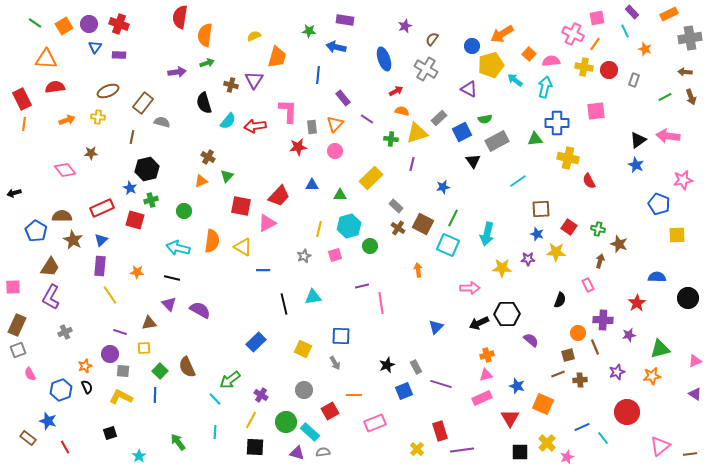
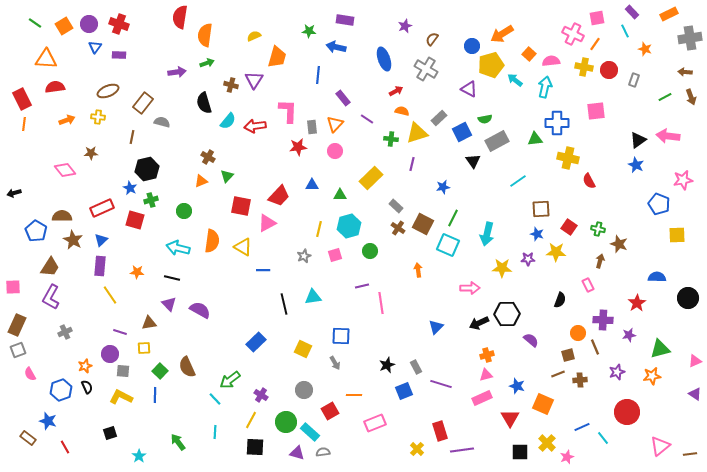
green circle at (370, 246): moved 5 px down
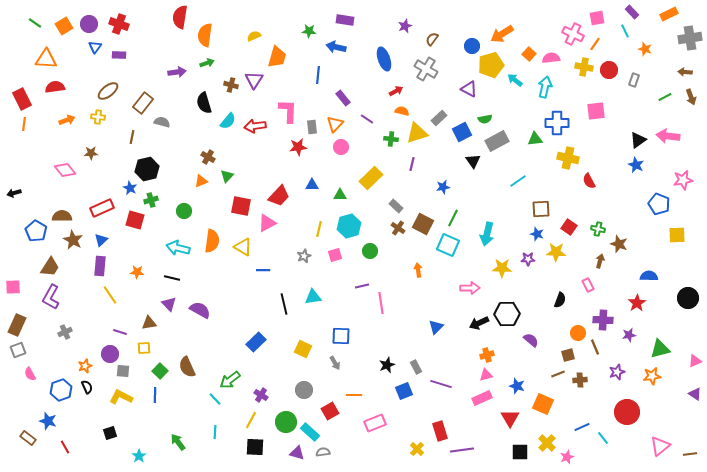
pink semicircle at (551, 61): moved 3 px up
brown ellipse at (108, 91): rotated 15 degrees counterclockwise
pink circle at (335, 151): moved 6 px right, 4 px up
blue semicircle at (657, 277): moved 8 px left, 1 px up
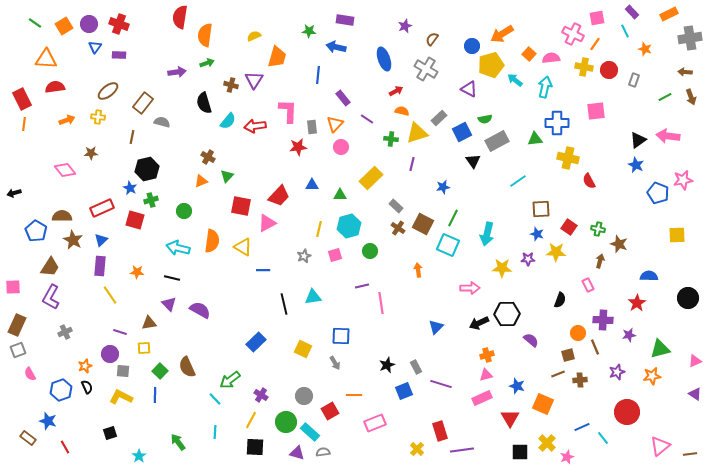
blue pentagon at (659, 204): moved 1 px left, 11 px up
gray circle at (304, 390): moved 6 px down
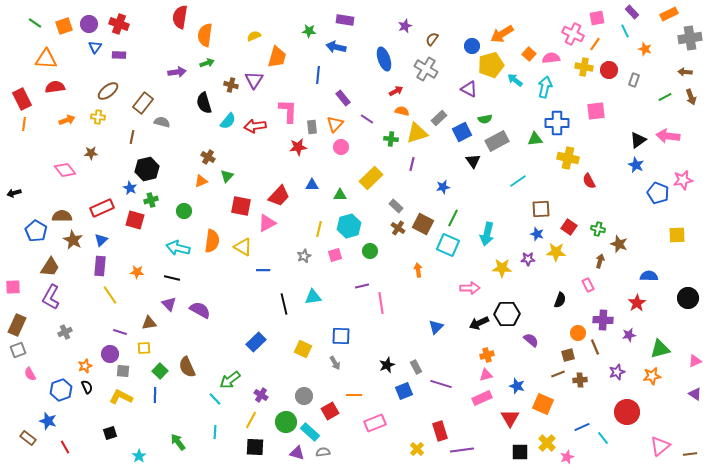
orange square at (64, 26): rotated 12 degrees clockwise
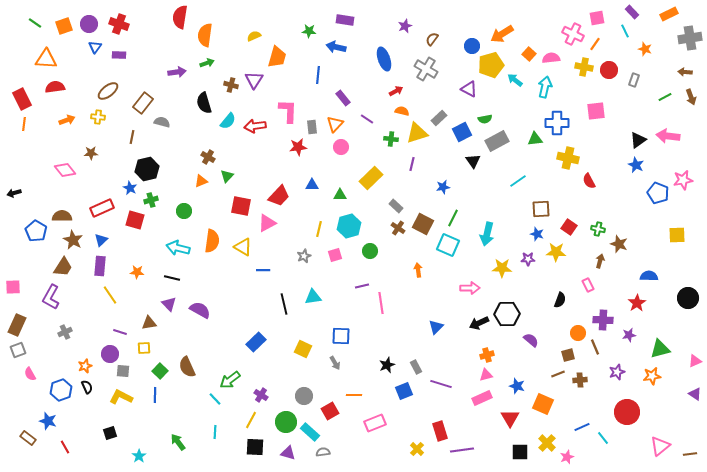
brown trapezoid at (50, 267): moved 13 px right
purple triangle at (297, 453): moved 9 px left
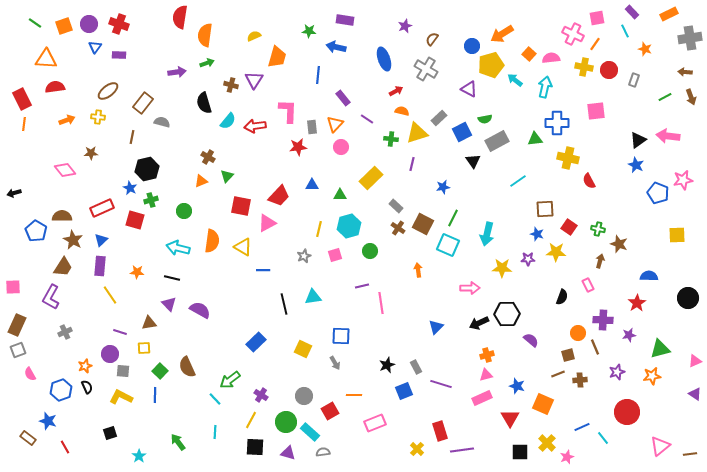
brown square at (541, 209): moved 4 px right
black semicircle at (560, 300): moved 2 px right, 3 px up
